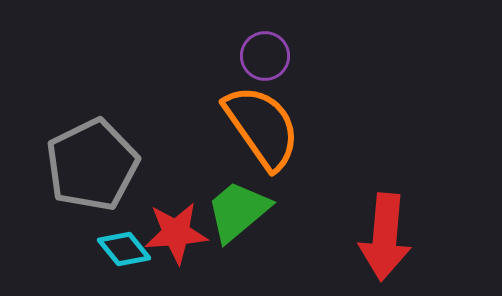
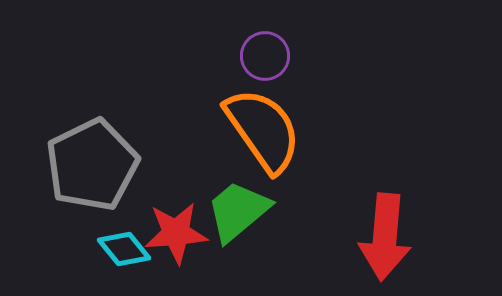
orange semicircle: moved 1 px right, 3 px down
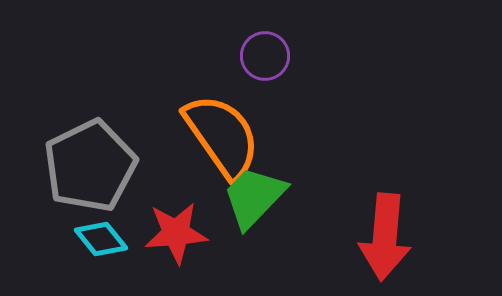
orange semicircle: moved 41 px left, 6 px down
gray pentagon: moved 2 px left, 1 px down
green trapezoid: moved 16 px right, 14 px up; rotated 6 degrees counterclockwise
cyan diamond: moved 23 px left, 10 px up
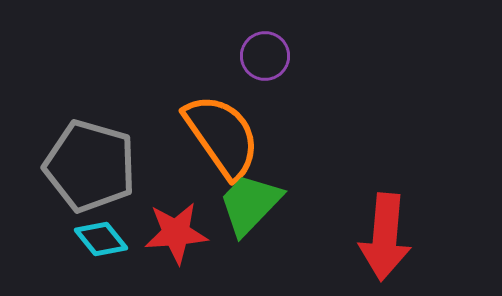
gray pentagon: rotated 30 degrees counterclockwise
green trapezoid: moved 4 px left, 7 px down
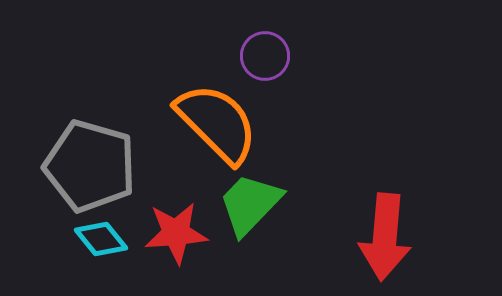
orange semicircle: moved 5 px left, 13 px up; rotated 10 degrees counterclockwise
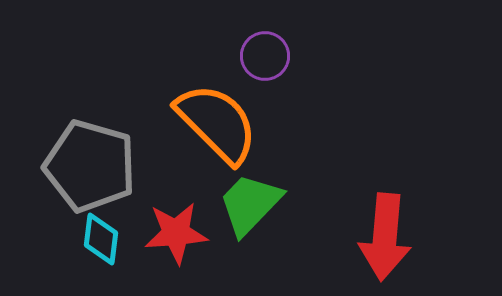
cyan diamond: rotated 46 degrees clockwise
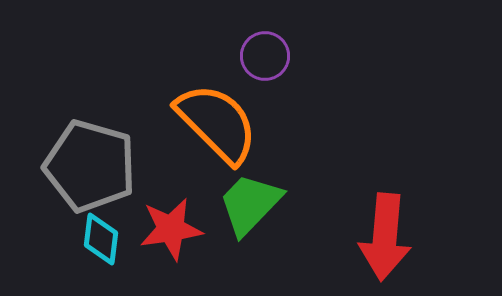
red star: moved 5 px left, 4 px up; rotated 4 degrees counterclockwise
